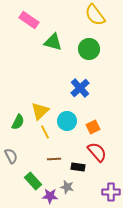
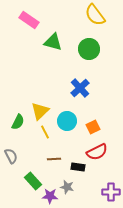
red semicircle: rotated 105 degrees clockwise
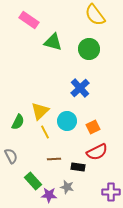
purple star: moved 1 px left, 1 px up
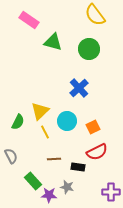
blue cross: moved 1 px left
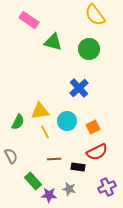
yellow triangle: rotated 36 degrees clockwise
gray star: moved 2 px right, 2 px down
purple cross: moved 4 px left, 5 px up; rotated 24 degrees counterclockwise
